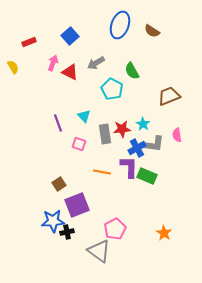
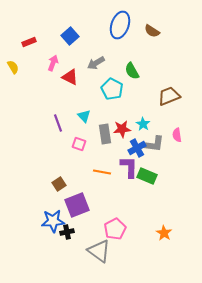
red triangle: moved 5 px down
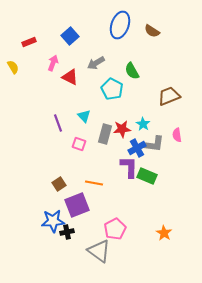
gray rectangle: rotated 24 degrees clockwise
orange line: moved 8 px left, 11 px down
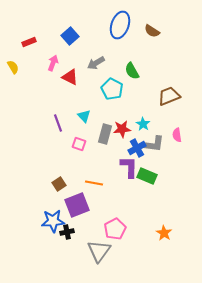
gray triangle: rotated 30 degrees clockwise
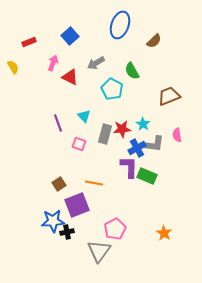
brown semicircle: moved 2 px right, 10 px down; rotated 77 degrees counterclockwise
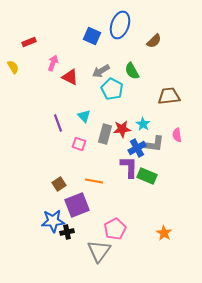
blue square: moved 22 px right; rotated 24 degrees counterclockwise
gray arrow: moved 5 px right, 8 px down
brown trapezoid: rotated 15 degrees clockwise
orange line: moved 2 px up
